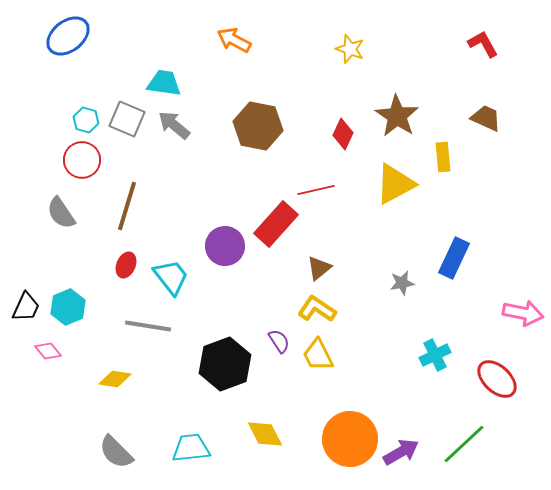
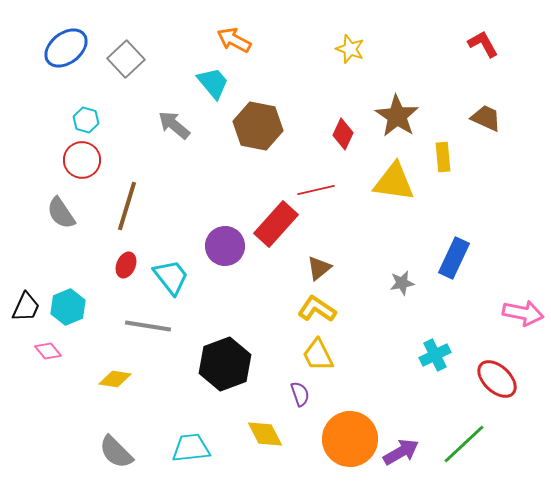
blue ellipse at (68, 36): moved 2 px left, 12 px down
cyan trapezoid at (164, 83): moved 49 px right; rotated 42 degrees clockwise
gray square at (127, 119): moved 1 px left, 60 px up; rotated 24 degrees clockwise
yellow triangle at (395, 184): moved 1 px left, 2 px up; rotated 36 degrees clockwise
purple semicircle at (279, 341): moved 21 px right, 53 px down; rotated 15 degrees clockwise
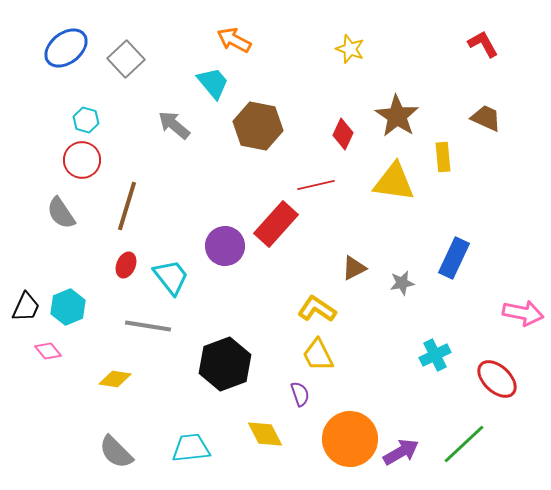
red line at (316, 190): moved 5 px up
brown triangle at (319, 268): moved 35 px right; rotated 12 degrees clockwise
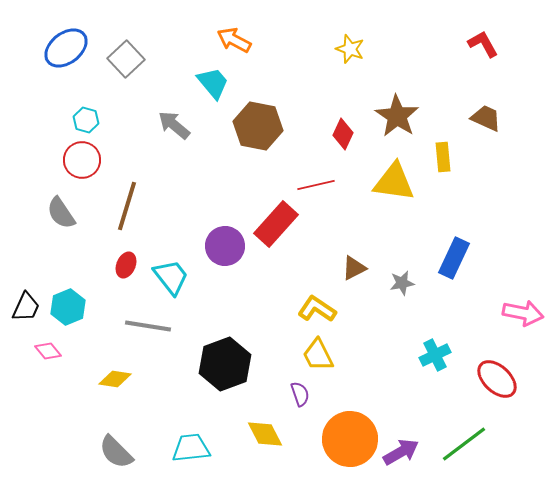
green line at (464, 444): rotated 6 degrees clockwise
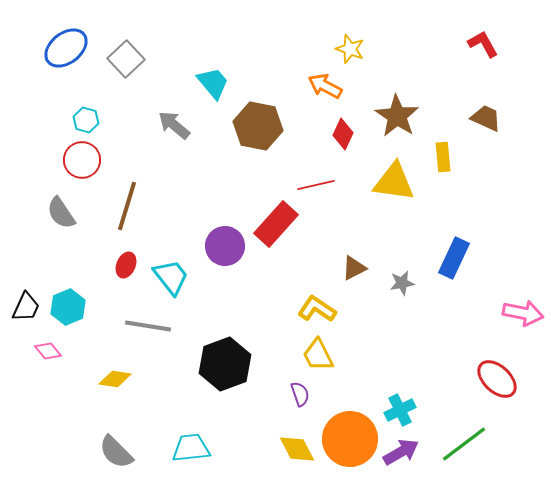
orange arrow at (234, 40): moved 91 px right, 46 px down
cyan cross at (435, 355): moved 35 px left, 55 px down
yellow diamond at (265, 434): moved 32 px right, 15 px down
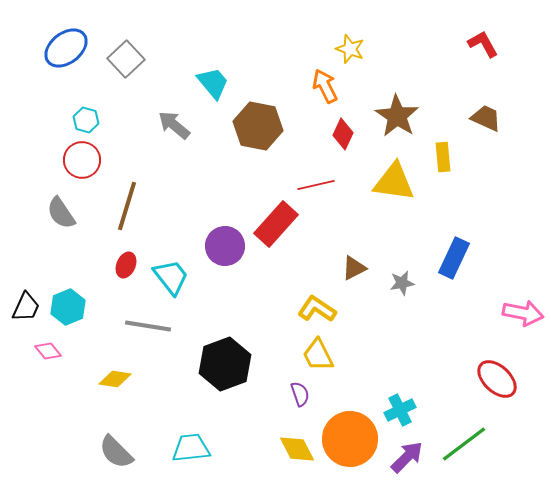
orange arrow at (325, 86): rotated 36 degrees clockwise
purple arrow at (401, 452): moved 6 px right, 5 px down; rotated 15 degrees counterclockwise
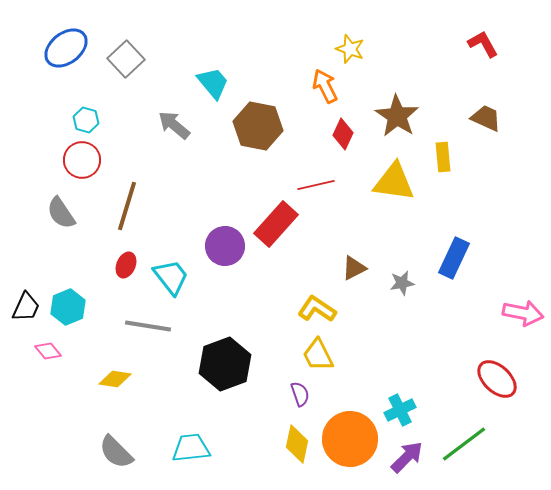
yellow diamond at (297, 449): moved 5 px up; rotated 39 degrees clockwise
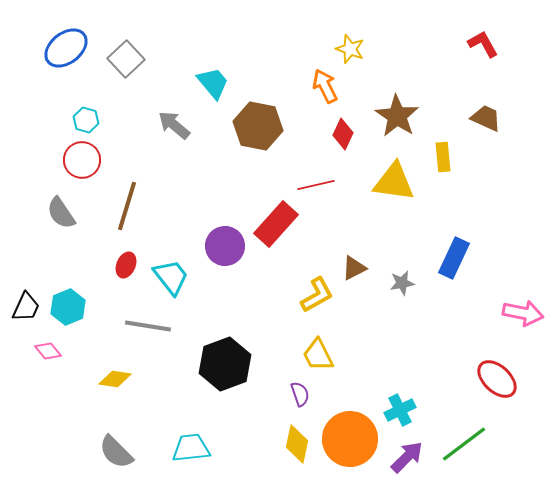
yellow L-shape at (317, 309): moved 14 px up; rotated 117 degrees clockwise
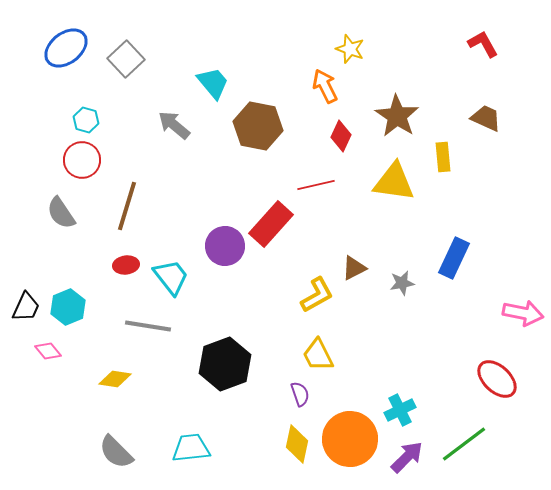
red diamond at (343, 134): moved 2 px left, 2 px down
red rectangle at (276, 224): moved 5 px left
red ellipse at (126, 265): rotated 60 degrees clockwise
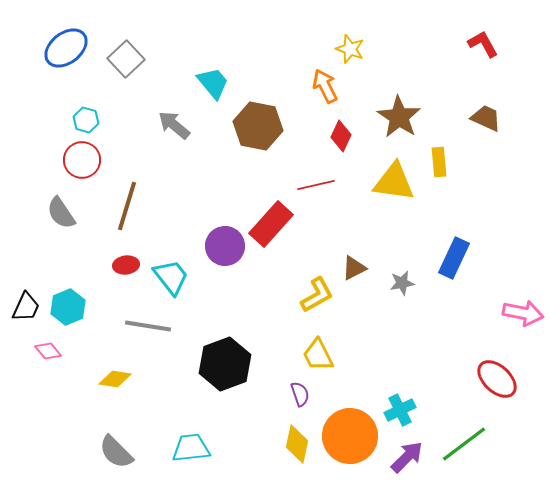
brown star at (397, 116): moved 2 px right, 1 px down
yellow rectangle at (443, 157): moved 4 px left, 5 px down
orange circle at (350, 439): moved 3 px up
